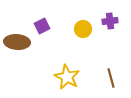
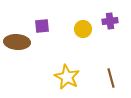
purple square: rotated 21 degrees clockwise
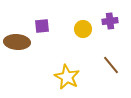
brown line: moved 13 px up; rotated 24 degrees counterclockwise
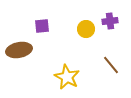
yellow circle: moved 3 px right
brown ellipse: moved 2 px right, 8 px down; rotated 15 degrees counterclockwise
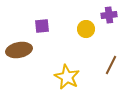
purple cross: moved 1 px left, 6 px up
brown line: rotated 66 degrees clockwise
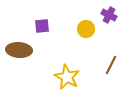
purple cross: rotated 35 degrees clockwise
brown ellipse: rotated 15 degrees clockwise
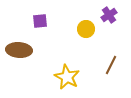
purple cross: rotated 28 degrees clockwise
purple square: moved 2 px left, 5 px up
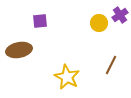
purple cross: moved 11 px right
yellow circle: moved 13 px right, 6 px up
brown ellipse: rotated 15 degrees counterclockwise
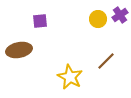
yellow circle: moved 1 px left, 4 px up
brown line: moved 5 px left, 4 px up; rotated 18 degrees clockwise
yellow star: moved 3 px right
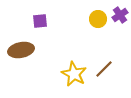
brown ellipse: moved 2 px right
brown line: moved 2 px left, 8 px down
yellow star: moved 4 px right, 3 px up
